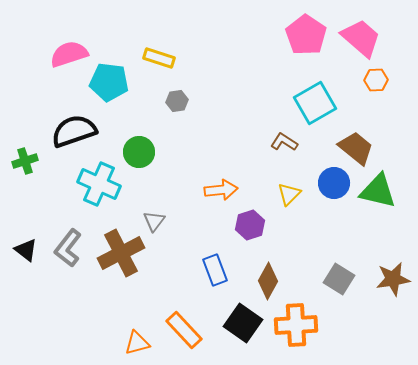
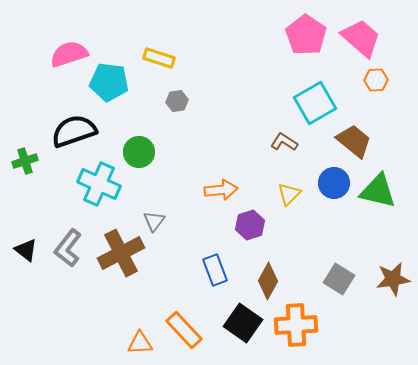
brown trapezoid: moved 2 px left, 7 px up
orange triangle: moved 3 px right; rotated 12 degrees clockwise
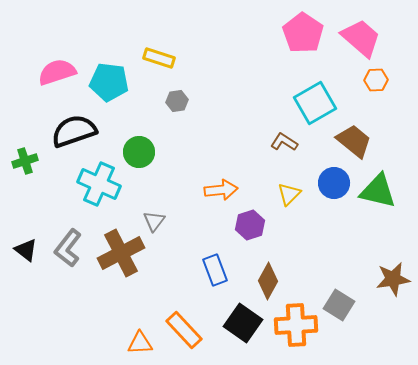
pink pentagon: moved 3 px left, 2 px up
pink semicircle: moved 12 px left, 18 px down
gray square: moved 26 px down
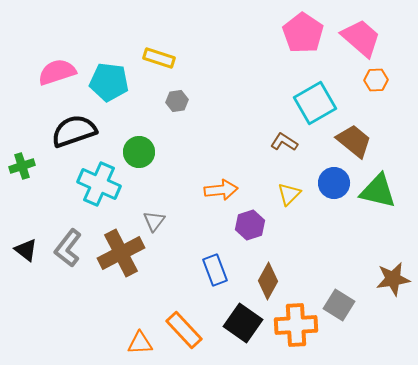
green cross: moved 3 px left, 5 px down
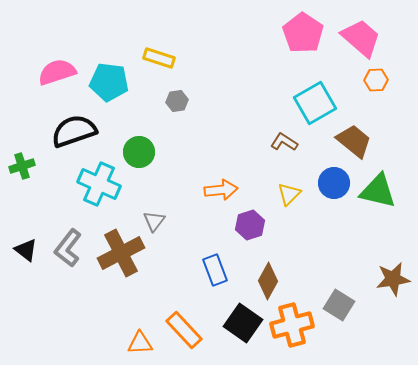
orange cross: moved 4 px left; rotated 12 degrees counterclockwise
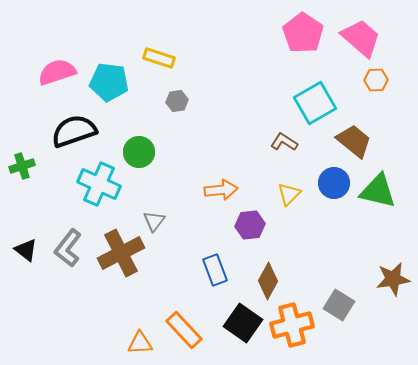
purple hexagon: rotated 12 degrees clockwise
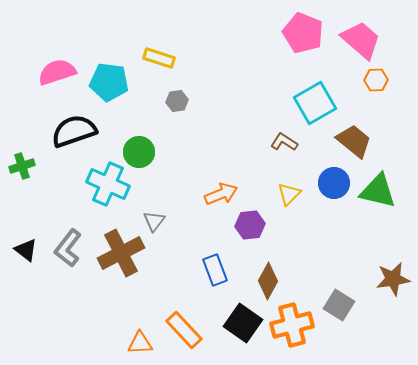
pink pentagon: rotated 12 degrees counterclockwise
pink trapezoid: moved 2 px down
cyan cross: moved 9 px right
orange arrow: moved 4 px down; rotated 16 degrees counterclockwise
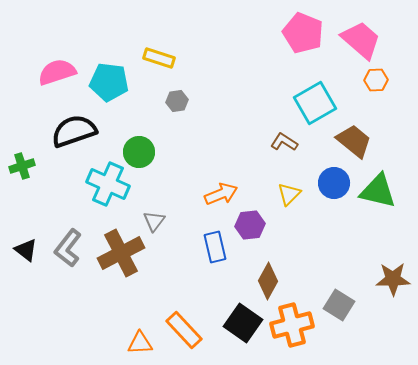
blue rectangle: moved 23 px up; rotated 8 degrees clockwise
brown star: rotated 8 degrees clockwise
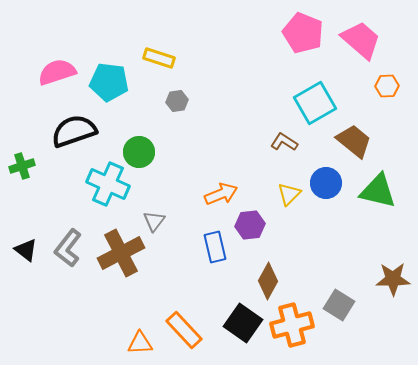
orange hexagon: moved 11 px right, 6 px down
blue circle: moved 8 px left
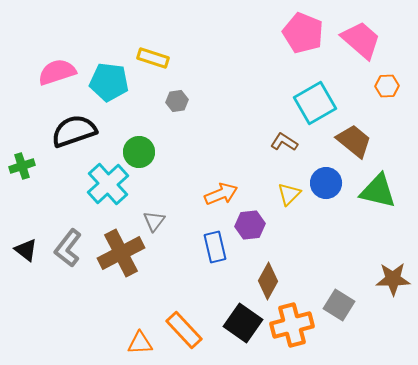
yellow rectangle: moved 6 px left
cyan cross: rotated 24 degrees clockwise
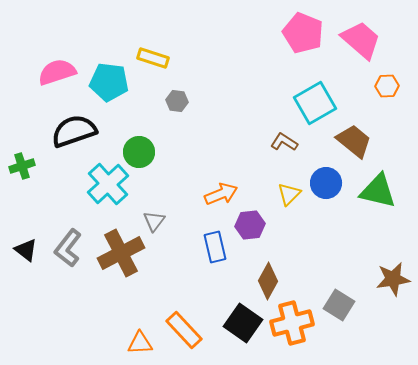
gray hexagon: rotated 15 degrees clockwise
brown star: rotated 8 degrees counterclockwise
orange cross: moved 2 px up
